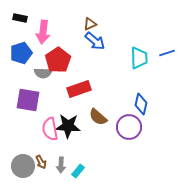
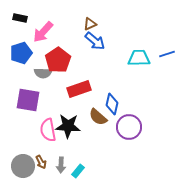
pink arrow: rotated 35 degrees clockwise
blue line: moved 1 px down
cyan trapezoid: rotated 90 degrees counterclockwise
blue diamond: moved 29 px left
pink semicircle: moved 2 px left, 1 px down
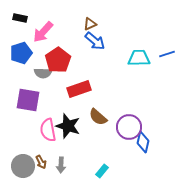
blue diamond: moved 31 px right, 38 px down
black star: rotated 15 degrees clockwise
cyan rectangle: moved 24 px right
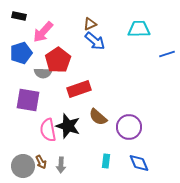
black rectangle: moved 1 px left, 2 px up
cyan trapezoid: moved 29 px up
blue diamond: moved 4 px left, 21 px down; rotated 35 degrees counterclockwise
cyan rectangle: moved 4 px right, 10 px up; rotated 32 degrees counterclockwise
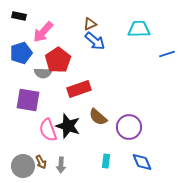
pink semicircle: rotated 10 degrees counterclockwise
blue diamond: moved 3 px right, 1 px up
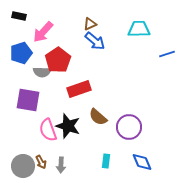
gray semicircle: moved 1 px left, 1 px up
